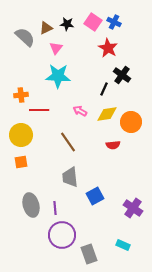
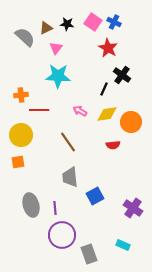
orange square: moved 3 px left
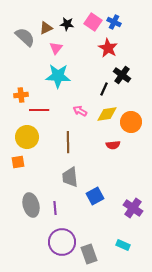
yellow circle: moved 6 px right, 2 px down
brown line: rotated 35 degrees clockwise
purple circle: moved 7 px down
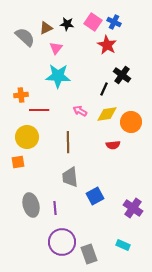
red star: moved 1 px left, 3 px up
